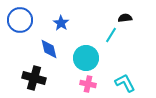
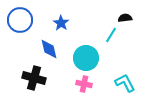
pink cross: moved 4 px left
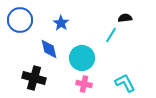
cyan circle: moved 4 px left
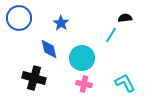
blue circle: moved 1 px left, 2 px up
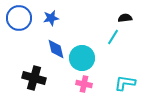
blue star: moved 10 px left, 5 px up; rotated 28 degrees clockwise
cyan line: moved 2 px right, 2 px down
blue diamond: moved 7 px right
cyan L-shape: rotated 55 degrees counterclockwise
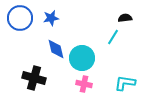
blue circle: moved 1 px right
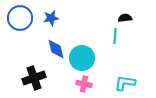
cyan line: moved 2 px right, 1 px up; rotated 28 degrees counterclockwise
black cross: rotated 35 degrees counterclockwise
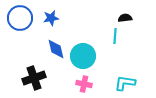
cyan circle: moved 1 px right, 2 px up
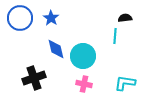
blue star: rotated 28 degrees counterclockwise
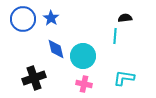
blue circle: moved 3 px right, 1 px down
cyan L-shape: moved 1 px left, 5 px up
